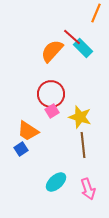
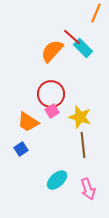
orange trapezoid: moved 9 px up
cyan ellipse: moved 1 px right, 2 px up
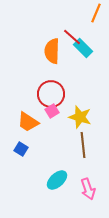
orange semicircle: rotated 40 degrees counterclockwise
blue square: rotated 24 degrees counterclockwise
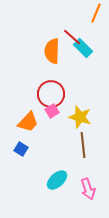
orange trapezoid: rotated 80 degrees counterclockwise
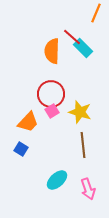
yellow star: moved 5 px up
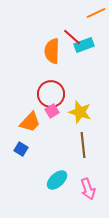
orange line: rotated 42 degrees clockwise
cyan rectangle: moved 1 px right, 3 px up; rotated 66 degrees counterclockwise
orange trapezoid: moved 2 px right
